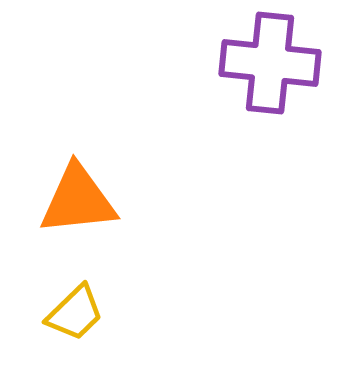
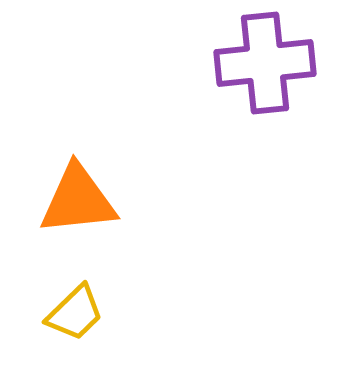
purple cross: moved 5 px left; rotated 12 degrees counterclockwise
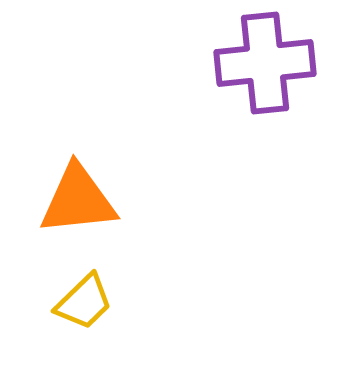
yellow trapezoid: moved 9 px right, 11 px up
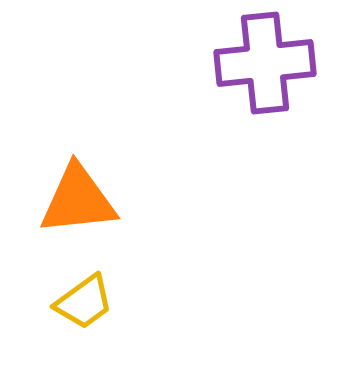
yellow trapezoid: rotated 8 degrees clockwise
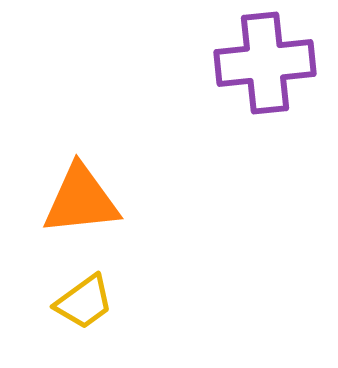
orange triangle: moved 3 px right
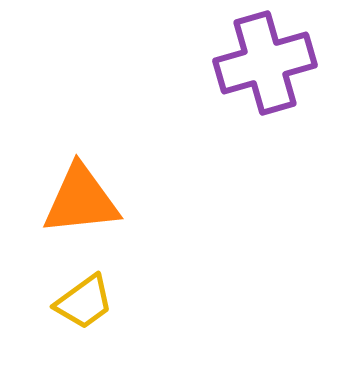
purple cross: rotated 10 degrees counterclockwise
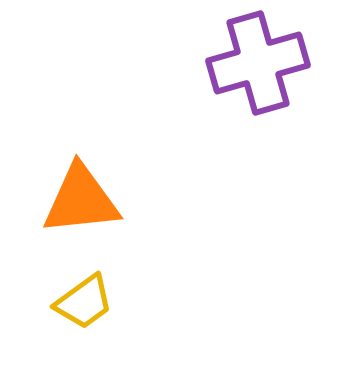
purple cross: moved 7 px left
